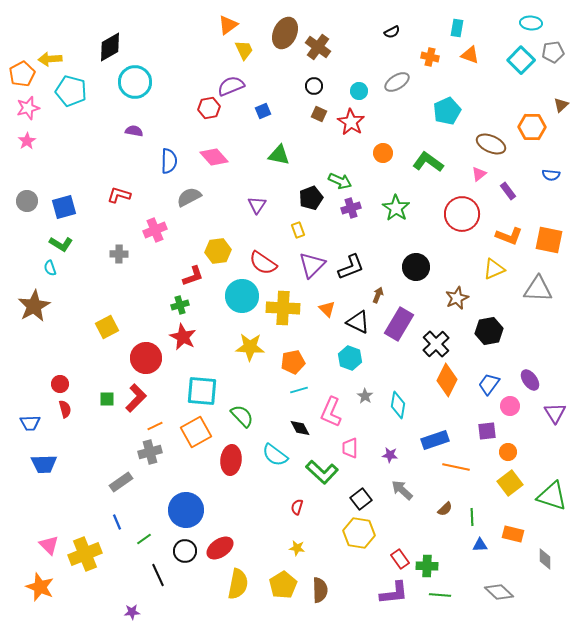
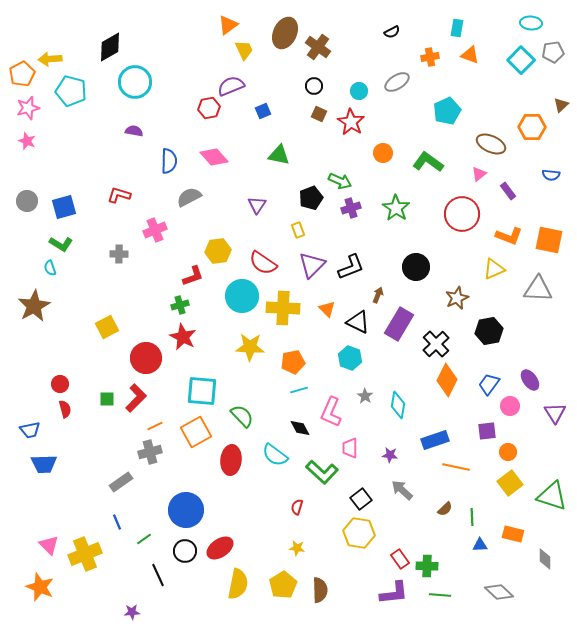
orange cross at (430, 57): rotated 24 degrees counterclockwise
pink star at (27, 141): rotated 18 degrees counterclockwise
blue trapezoid at (30, 423): moved 7 px down; rotated 10 degrees counterclockwise
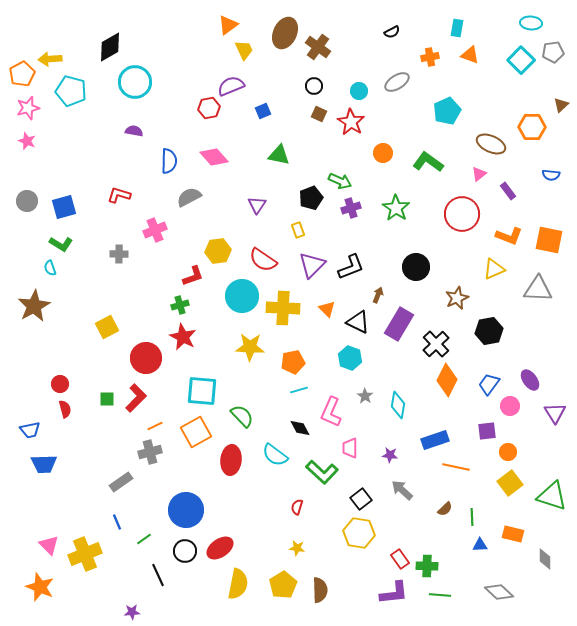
red semicircle at (263, 263): moved 3 px up
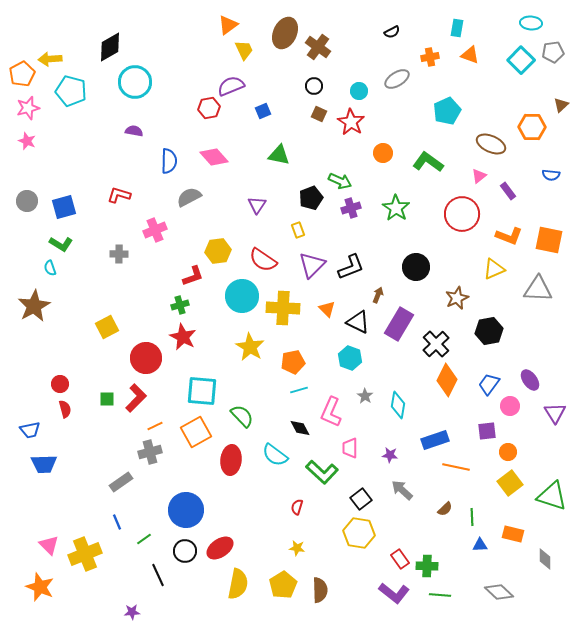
gray ellipse at (397, 82): moved 3 px up
pink triangle at (479, 174): moved 2 px down
yellow star at (250, 347): rotated 28 degrees clockwise
purple L-shape at (394, 593): rotated 44 degrees clockwise
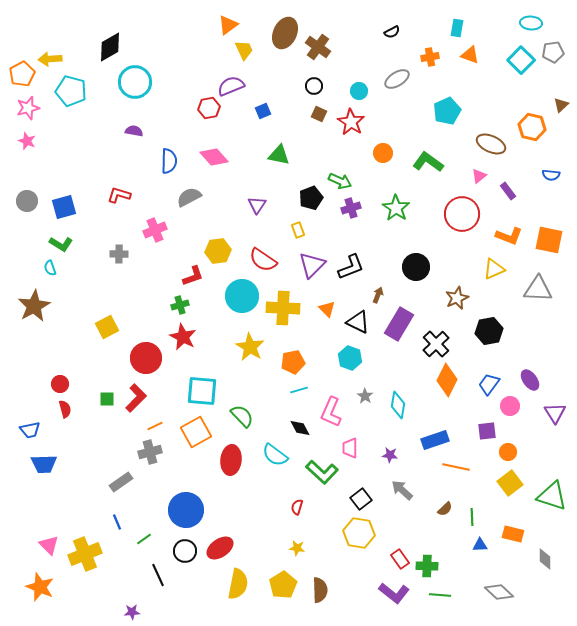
orange hexagon at (532, 127): rotated 12 degrees clockwise
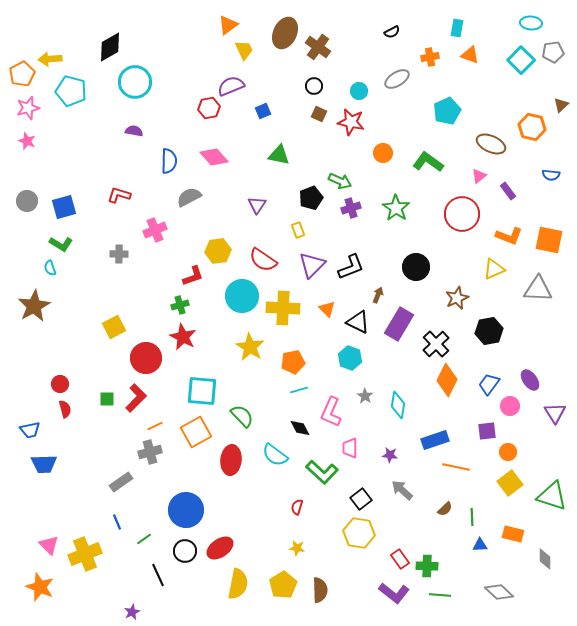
red star at (351, 122): rotated 20 degrees counterclockwise
yellow square at (107, 327): moved 7 px right
purple star at (132, 612): rotated 21 degrees counterclockwise
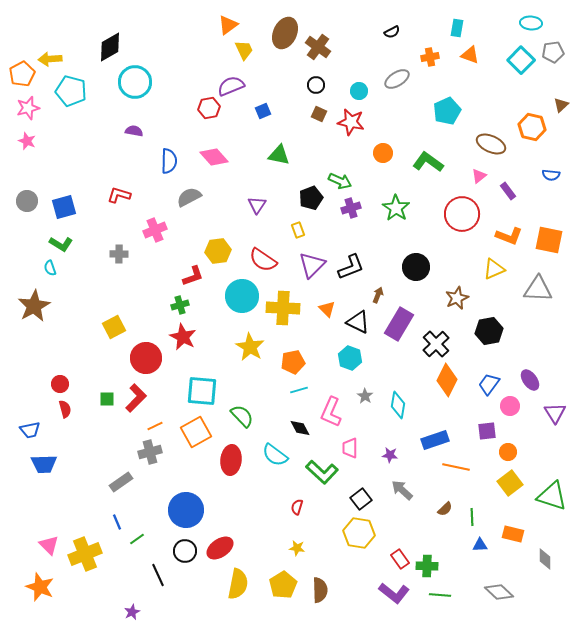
black circle at (314, 86): moved 2 px right, 1 px up
green line at (144, 539): moved 7 px left
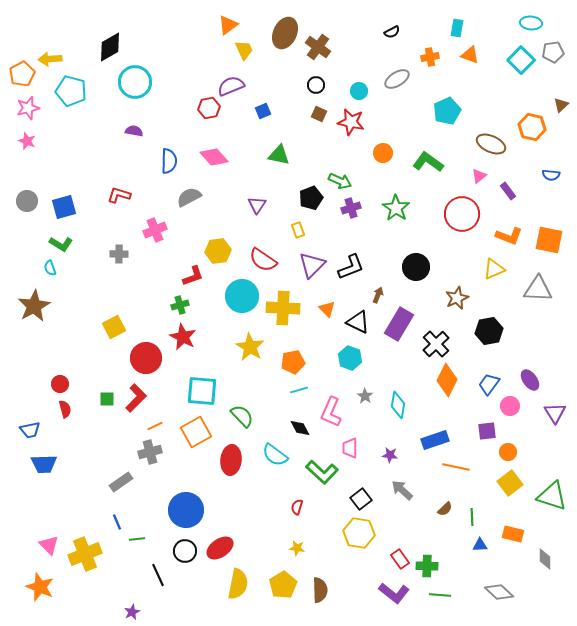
green line at (137, 539): rotated 28 degrees clockwise
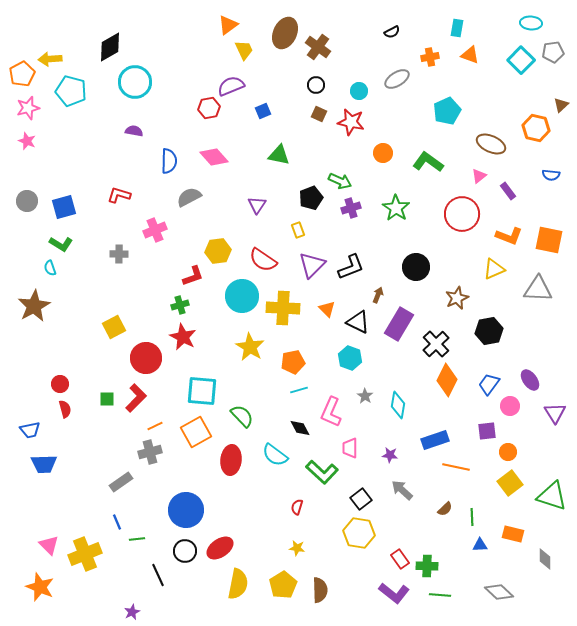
orange hexagon at (532, 127): moved 4 px right, 1 px down
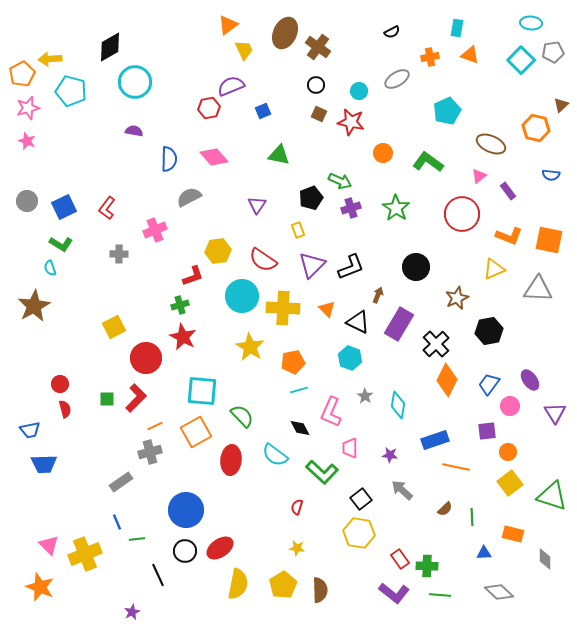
blue semicircle at (169, 161): moved 2 px up
red L-shape at (119, 195): moved 12 px left, 13 px down; rotated 70 degrees counterclockwise
blue square at (64, 207): rotated 10 degrees counterclockwise
blue triangle at (480, 545): moved 4 px right, 8 px down
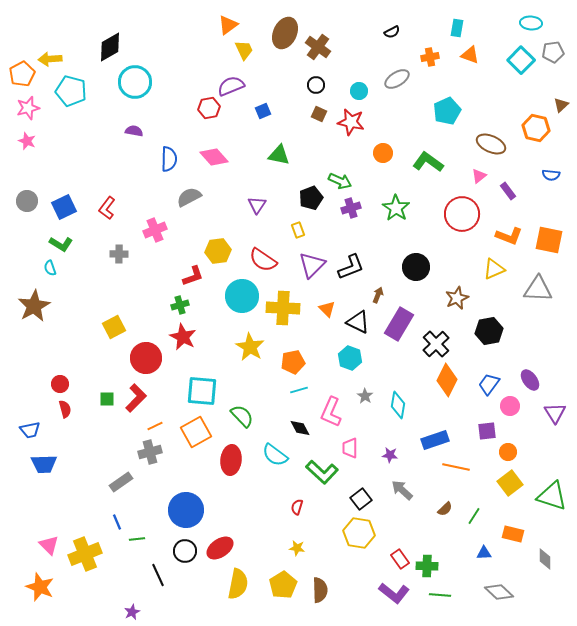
green line at (472, 517): moved 2 px right, 1 px up; rotated 36 degrees clockwise
